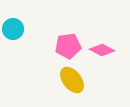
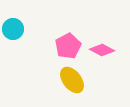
pink pentagon: rotated 20 degrees counterclockwise
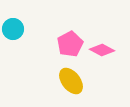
pink pentagon: moved 2 px right, 2 px up
yellow ellipse: moved 1 px left, 1 px down
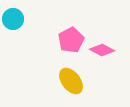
cyan circle: moved 10 px up
pink pentagon: moved 1 px right, 4 px up
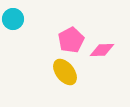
pink diamond: rotated 30 degrees counterclockwise
yellow ellipse: moved 6 px left, 9 px up
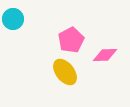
pink diamond: moved 3 px right, 5 px down
